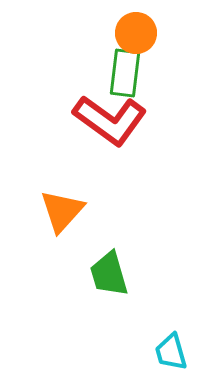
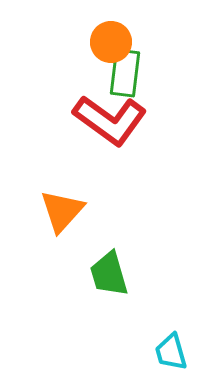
orange circle: moved 25 px left, 9 px down
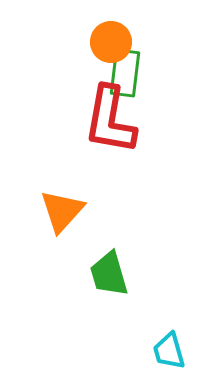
red L-shape: rotated 64 degrees clockwise
cyan trapezoid: moved 2 px left, 1 px up
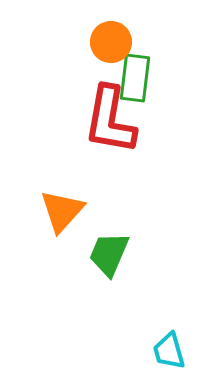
green rectangle: moved 10 px right, 5 px down
green trapezoid: moved 20 px up; rotated 39 degrees clockwise
